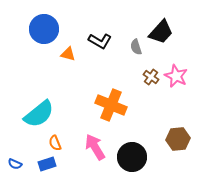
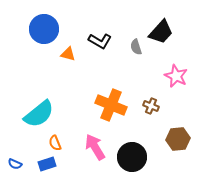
brown cross: moved 29 px down; rotated 14 degrees counterclockwise
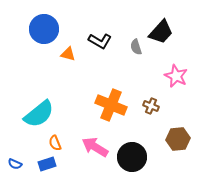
pink arrow: rotated 28 degrees counterclockwise
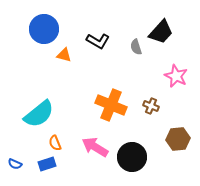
black L-shape: moved 2 px left
orange triangle: moved 4 px left, 1 px down
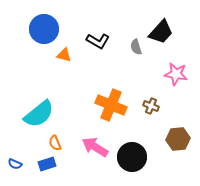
pink star: moved 2 px up; rotated 15 degrees counterclockwise
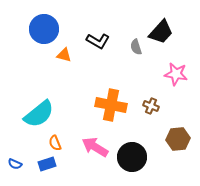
orange cross: rotated 12 degrees counterclockwise
